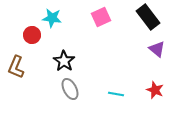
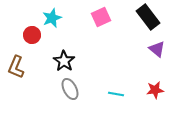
cyan star: rotated 30 degrees counterclockwise
red star: rotated 30 degrees counterclockwise
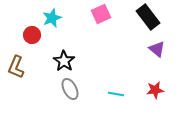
pink square: moved 3 px up
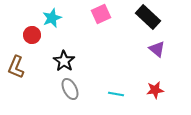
black rectangle: rotated 10 degrees counterclockwise
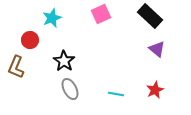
black rectangle: moved 2 px right, 1 px up
red circle: moved 2 px left, 5 px down
red star: rotated 18 degrees counterclockwise
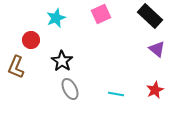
cyan star: moved 4 px right
red circle: moved 1 px right
black star: moved 2 px left
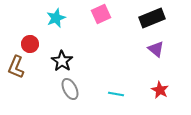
black rectangle: moved 2 px right, 2 px down; rotated 65 degrees counterclockwise
red circle: moved 1 px left, 4 px down
purple triangle: moved 1 px left
red star: moved 5 px right; rotated 18 degrees counterclockwise
